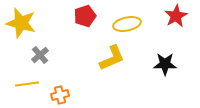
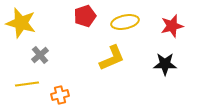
red star: moved 4 px left, 10 px down; rotated 15 degrees clockwise
yellow ellipse: moved 2 px left, 2 px up
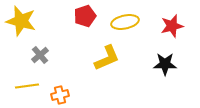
yellow star: moved 2 px up
yellow L-shape: moved 5 px left
yellow line: moved 2 px down
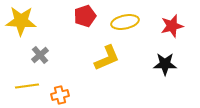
yellow star: rotated 12 degrees counterclockwise
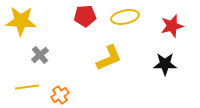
red pentagon: rotated 15 degrees clockwise
yellow ellipse: moved 5 px up
yellow L-shape: moved 2 px right
yellow line: moved 1 px down
orange cross: rotated 18 degrees counterclockwise
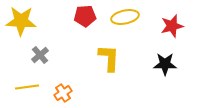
yellow L-shape: rotated 64 degrees counterclockwise
orange cross: moved 3 px right, 2 px up
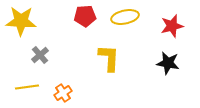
black star: moved 3 px right, 1 px up; rotated 10 degrees clockwise
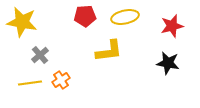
yellow star: moved 1 px right, 1 px down; rotated 8 degrees clockwise
yellow L-shape: moved 7 px up; rotated 80 degrees clockwise
yellow line: moved 3 px right, 4 px up
orange cross: moved 2 px left, 13 px up
